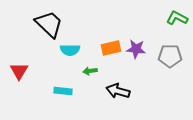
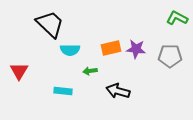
black trapezoid: moved 1 px right
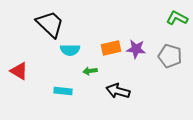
gray pentagon: rotated 15 degrees clockwise
red triangle: rotated 30 degrees counterclockwise
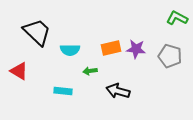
black trapezoid: moved 13 px left, 8 px down
